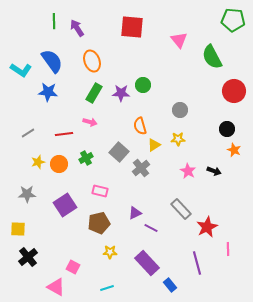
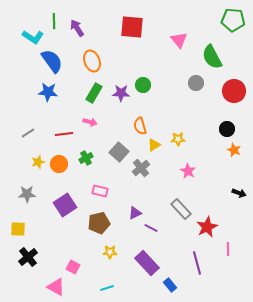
cyan L-shape at (21, 70): moved 12 px right, 33 px up
gray circle at (180, 110): moved 16 px right, 27 px up
black arrow at (214, 171): moved 25 px right, 22 px down
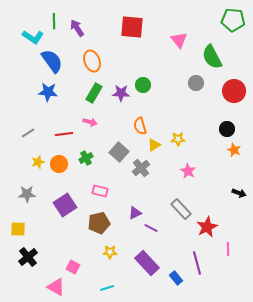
blue rectangle at (170, 285): moved 6 px right, 7 px up
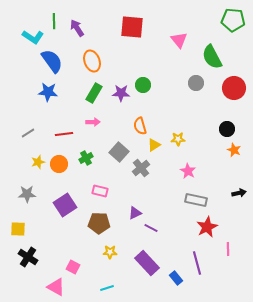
red circle at (234, 91): moved 3 px up
pink arrow at (90, 122): moved 3 px right; rotated 16 degrees counterclockwise
black arrow at (239, 193): rotated 32 degrees counterclockwise
gray rectangle at (181, 209): moved 15 px right, 9 px up; rotated 35 degrees counterclockwise
brown pentagon at (99, 223): rotated 15 degrees clockwise
black cross at (28, 257): rotated 18 degrees counterclockwise
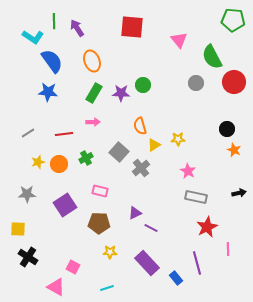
red circle at (234, 88): moved 6 px up
gray rectangle at (196, 200): moved 3 px up
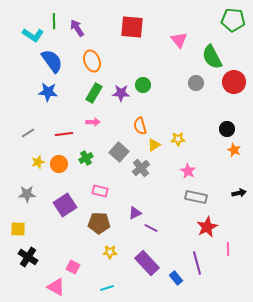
cyan L-shape at (33, 37): moved 2 px up
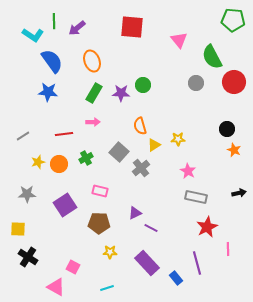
purple arrow at (77, 28): rotated 96 degrees counterclockwise
gray line at (28, 133): moved 5 px left, 3 px down
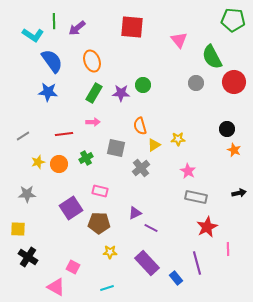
gray square at (119, 152): moved 3 px left, 4 px up; rotated 30 degrees counterclockwise
purple square at (65, 205): moved 6 px right, 3 px down
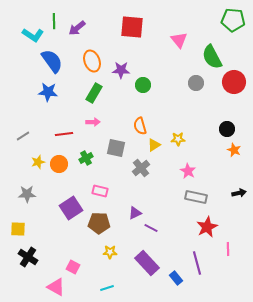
purple star at (121, 93): moved 23 px up
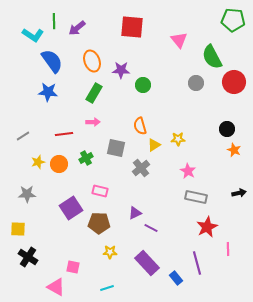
pink square at (73, 267): rotated 16 degrees counterclockwise
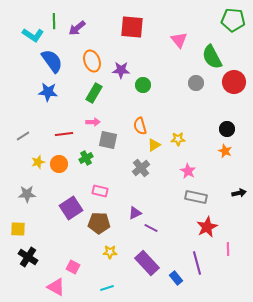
gray square at (116, 148): moved 8 px left, 8 px up
orange star at (234, 150): moved 9 px left, 1 px down
pink square at (73, 267): rotated 16 degrees clockwise
